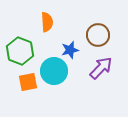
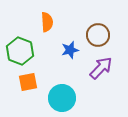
cyan circle: moved 8 px right, 27 px down
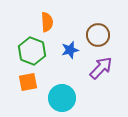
green hexagon: moved 12 px right
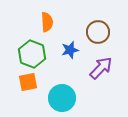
brown circle: moved 3 px up
green hexagon: moved 3 px down
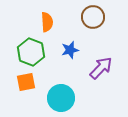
brown circle: moved 5 px left, 15 px up
green hexagon: moved 1 px left, 2 px up
orange square: moved 2 px left
cyan circle: moved 1 px left
